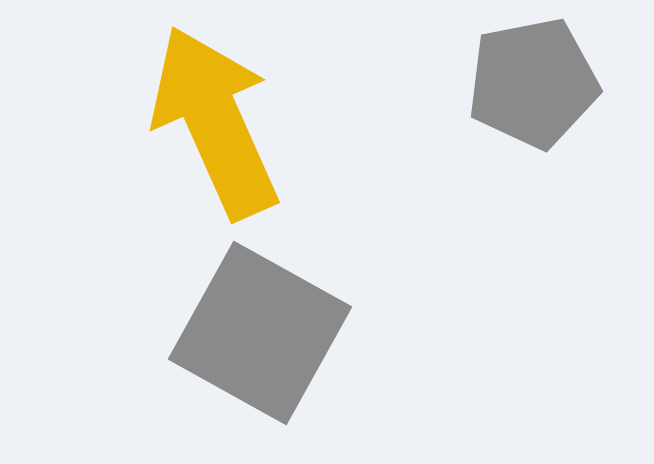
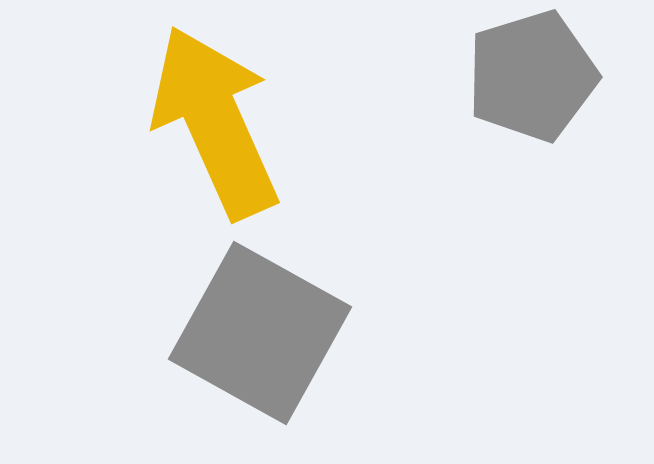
gray pentagon: moved 1 px left, 7 px up; rotated 6 degrees counterclockwise
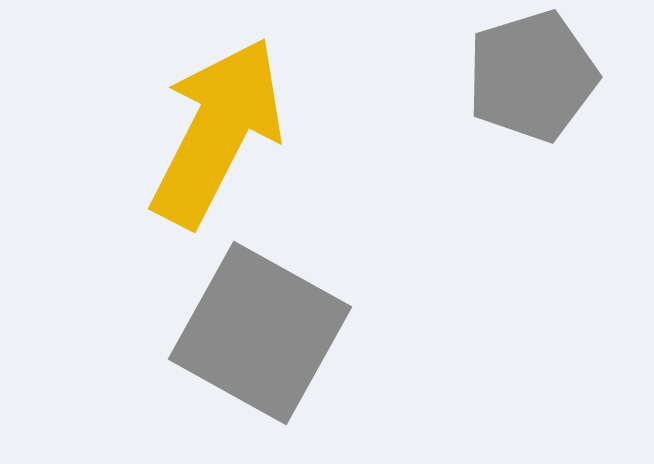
yellow arrow: moved 2 px right, 10 px down; rotated 51 degrees clockwise
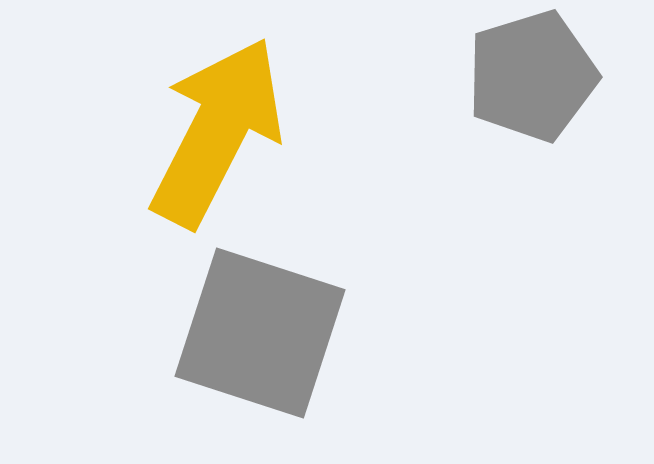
gray square: rotated 11 degrees counterclockwise
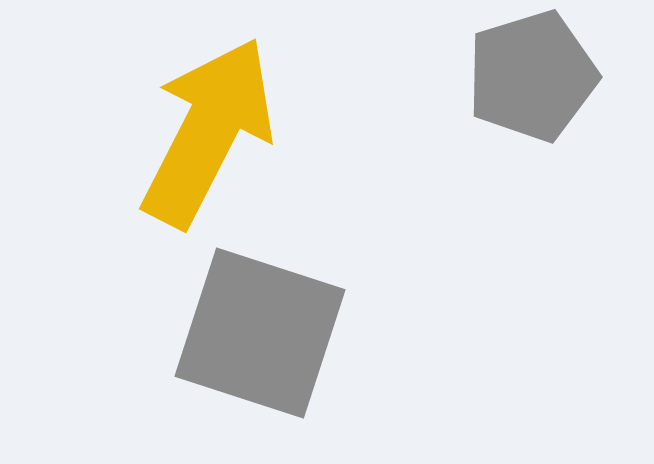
yellow arrow: moved 9 px left
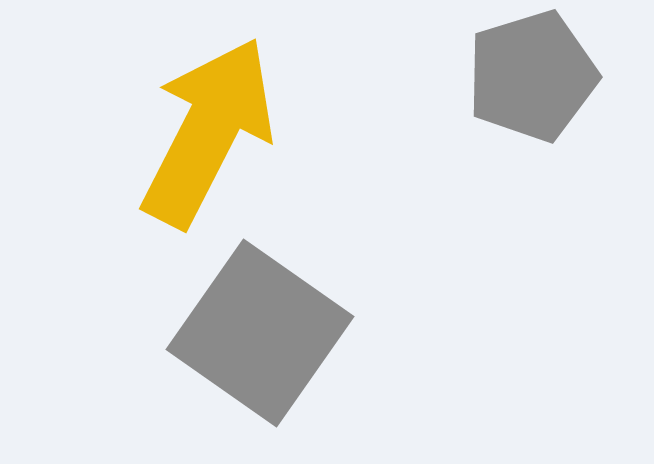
gray square: rotated 17 degrees clockwise
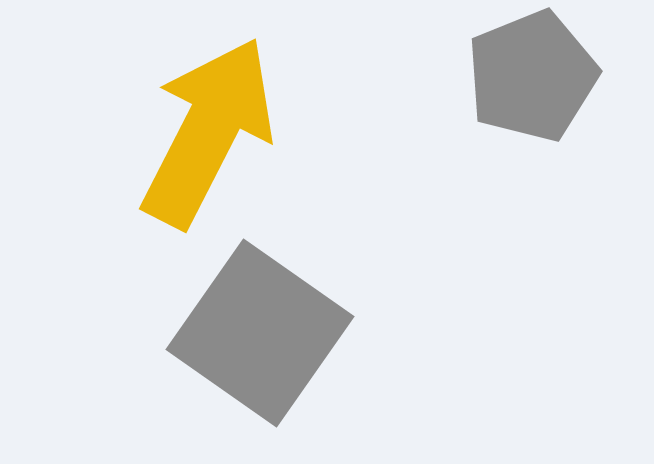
gray pentagon: rotated 5 degrees counterclockwise
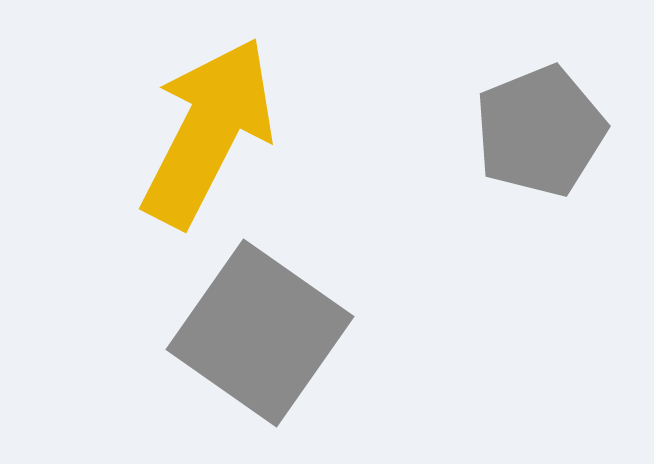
gray pentagon: moved 8 px right, 55 px down
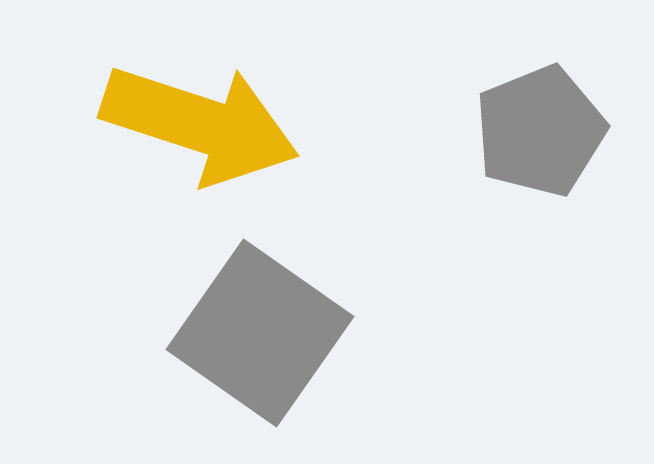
yellow arrow: moved 8 px left, 8 px up; rotated 81 degrees clockwise
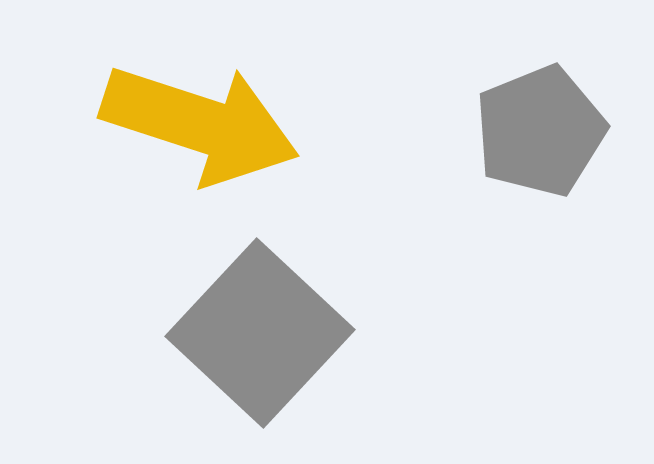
gray square: rotated 8 degrees clockwise
